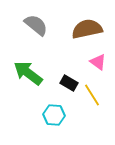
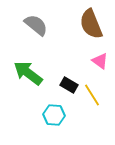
brown semicircle: moved 4 px right, 5 px up; rotated 100 degrees counterclockwise
pink triangle: moved 2 px right, 1 px up
black rectangle: moved 2 px down
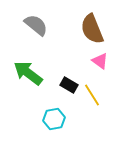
brown semicircle: moved 1 px right, 5 px down
cyan hexagon: moved 4 px down; rotated 15 degrees counterclockwise
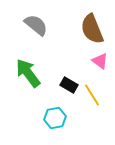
green arrow: rotated 16 degrees clockwise
cyan hexagon: moved 1 px right, 1 px up
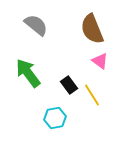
black rectangle: rotated 24 degrees clockwise
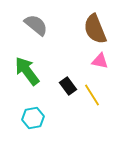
brown semicircle: moved 3 px right
pink triangle: rotated 24 degrees counterclockwise
green arrow: moved 1 px left, 2 px up
black rectangle: moved 1 px left, 1 px down
cyan hexagon: moved 22 px left
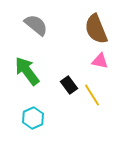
brown semicircle: moved 1 px right
black rectangle: moved 1 px right, 1 px up
cyan hexagon: rotated 15 degrees counterclockwise
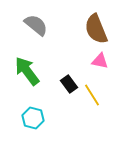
black rectangle: moved 1 px up
cyan hexagon: rotated 20 degrees counterclockwise
